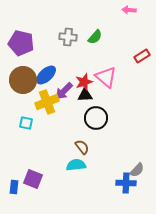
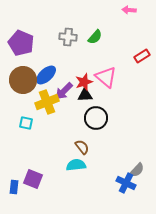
purple pentagon: rotated 10 degrees clockwise
blue cross: rotated 24 degrees clockwise
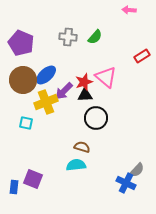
yellow cross: moved 1 px left
brown semicircle: rotated 35 degrees counterclockwise
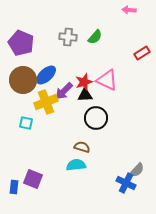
red rectangle: moved 3 px up
pink triangle: moved 1 px right, 3 px down; rotated 15 degrees counterclockwise
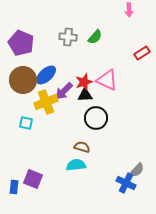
pink arrow: rotated 96 degrees counterclockwise
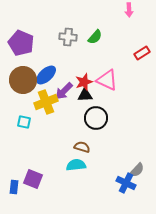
cyan square: moved 2 px left, 1 px up
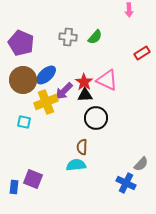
red star: rotated 18 degrees counterclockwise
brown semicircle: rotated 105 degrees counterclockwise
gray semicircle: moved 4 px right, 6 px up
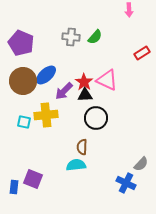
gray cross: moved 3 px right
brown circle: moved 1 px down
yellow cross: moved 13 px down; rotated 15 degrees clockwise
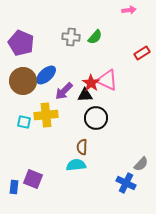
pink arrow: rotated 96 degrees counterclockwise
red star: moved 7 px right, 1 px down
